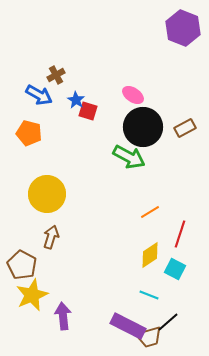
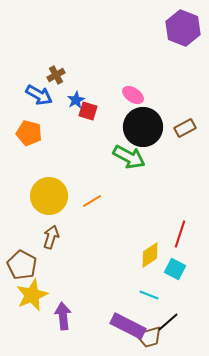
blue star: rotated 12 degrees clockwise
yellow circle: moved 2 px right, 2 px down
orange line: moved 58 px left, 11 px up
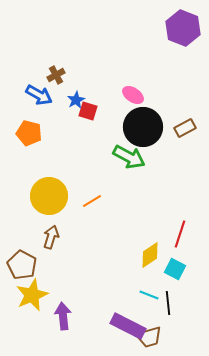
black line: moved 19 px up; rotated 55 degrees counterclockwise
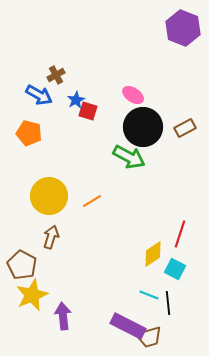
yellow diamond: moved 3 px right, 1 px up
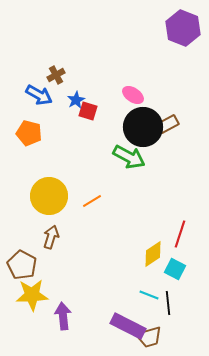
brown rectangle: moved 17 px left, 4 px up
yellow star: rotated 20 degrees clockwise
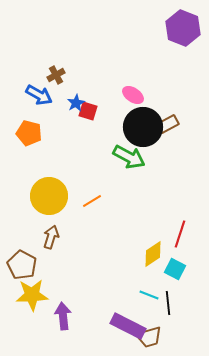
blue star: moved 3 px down
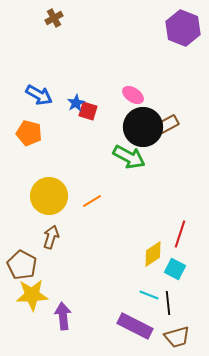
brown cross: moved 2 px left, 57 px up
purple rectangle: moved 7 px right
brown trapezoid: moved 28 px right
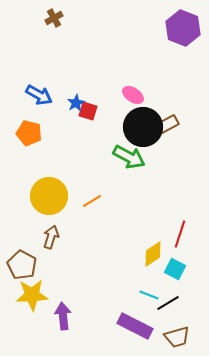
black line: rotated 65 degrees clockwise
